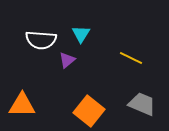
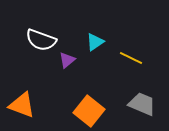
cyan triangle: moved 14 px right, 8 px down; rotated 24 degrees clockwise
white semicircle: rotated 16 degrees clockwise
orange triangle: rotated 20 degrees clockwise
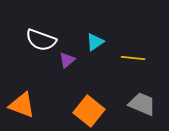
yellow line: moved 2 px right; rotated 20 degrees counterclockwise
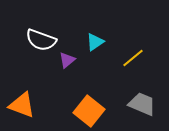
yellow line: rotated 45 degrees counterclockwise
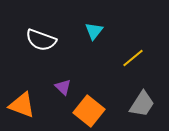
cyan triangle: moved 1 px left, 11 px up; rotated 18 degrees counterclockwise
purple triangle: moved 4 px left, 27 px down; rotated 36 degrees counterclockwise
gray trapezoid: rotated 100 degrees clockwise
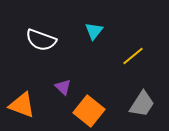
yellow line: moved 2 px up
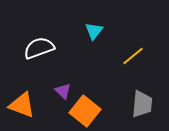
white semicircle: moved 2 px left, 8 px down; rotated 140 degrees clockwise
purple triangle: moved 4 px down
gray trapezoid: rotated 28 degrees counterclockwise
orange square: moved 4 px left
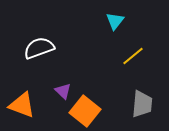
cyan triangle: moved 21 px right, 10 px up
